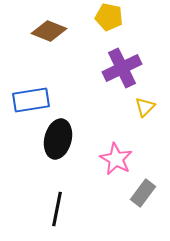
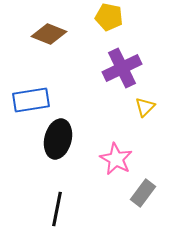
brown diamond: moved 3 px down
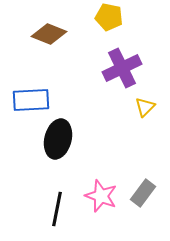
blue rectangle: rotated 6 degrees clockwise
pink star: moved 15 px left, 37 px down; rotated 8 degrees counterclockwise
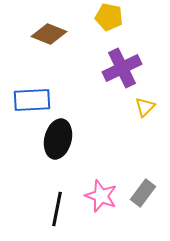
blue rectangle: moved 1 px right
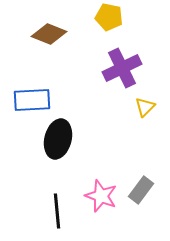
gray rectangle: moved 2 px left, 3 px up
black line: moved 2 px down; rotated 16 degrees counterclockwise
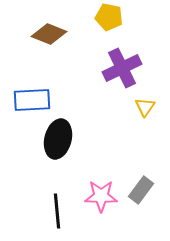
yellow triangle: rotated 10 degrees counterclockwise
pink star: rotated 20 degrees counterclockwise
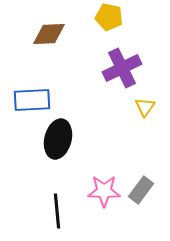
brown diamond: rotated 24 degrees counterclockwise
pink star: moved 3 px right, 5 px up
